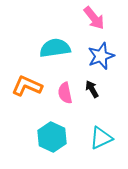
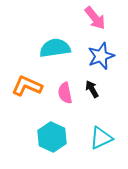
pink arrow: moved 1 px right
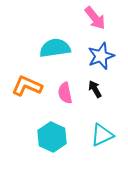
black arrow: moved 3 px right
cyan triangle: moved 1 px right, 3 px up
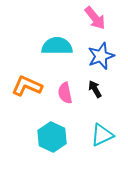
cyan semicircle: moved 2 px right, 2 px up; rotated 8 degrees clockwise
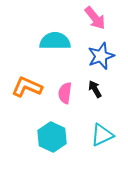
cyan semicircle: moved 2 px left, 5 px up
orange L-shape: moved 1 px down
pink semicircle: rotated 20 degrees clockwise
